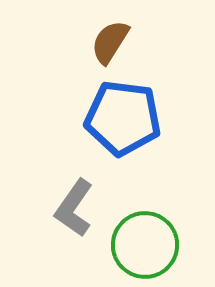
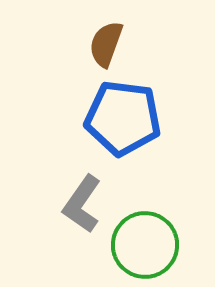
brown semicircle: moved 4 px left, 2 px down; rotated 12 degrees counterclockwise
gray L-shape: moved 8 px right, 4 px up
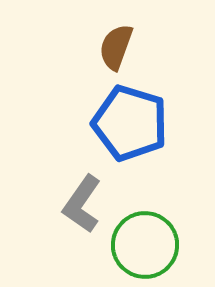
brown semicircle: moved 10 px right, 3 px down
blue pentagon: moved 7 px right, 5 px down; rotated 10 degrees clockwise
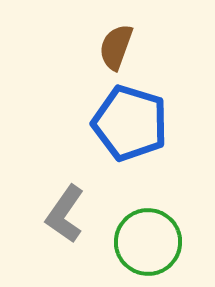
gray L-shape: moved 17 px left, 10 px down
green circle: moved 3 px right, 3 px up
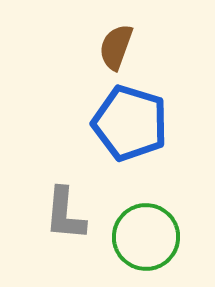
gray L-shape: rotated 30 degrees counterclockwise
green circle: moved 2 px left, 5 px up
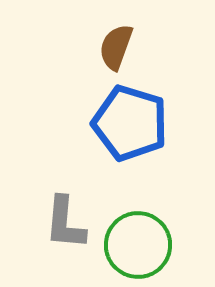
gray L-shape: moved 9 px down
green circle: moved 8 px left, 8 px down
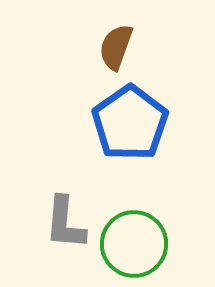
blue pentagon: rotated 20 degrees clockwise
green circle: moved 4 px left, 1 px up
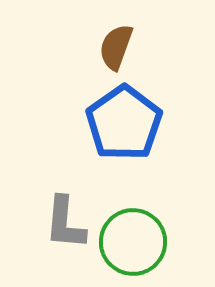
blue pentagon: moved 6 px left
green circle: moved 1 px left, 2 px up
